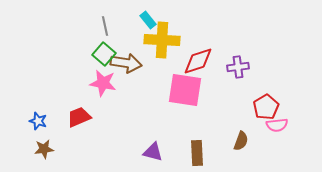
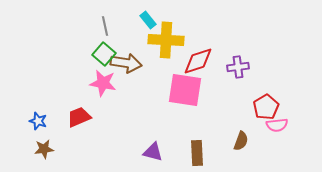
yellow cross: moved 4 px right
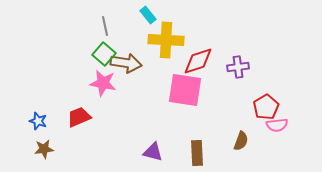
cyan rectangle: moved 5 px up
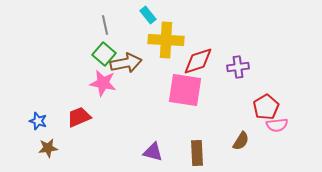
gray line: moved 1 px up
brown arrow: rotated 20 degrees counterclockwise
brown semicircle: rotated 12 degrees clockwise
brown star: moved 4 px right, 1 px up
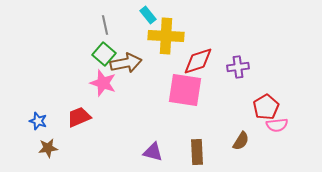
yellow cross: moved 4 px up
pink star: rotated 8 degrees clockwise
brown rectangle: moved 1 px up
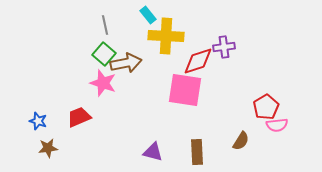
purple cross: moved 14 px left, 20 px up
